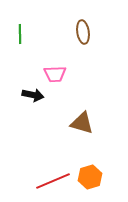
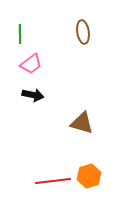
pink trapezoid: moved 24 px left, 10 px up; rotated 35 degrees counterclockwise
orange hexagon: moved 1 px left, 1 px up
red line: rotated 16 degrees clockwise
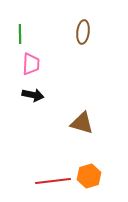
brown ellipse: rotated 15 degrees clockwise
pink trapezoid: rotated 50 degrees counterclockwise
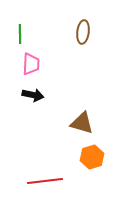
orange hexagon: moved 3 px right, 19 px up
red line: moved 8 px left
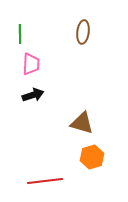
black arrow: rotated 30 degrees counterclockwise
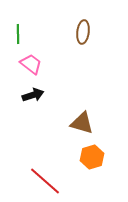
green line: moved 2 px left
pink trapezoid: rotated 55 degrees counterclockwise
red line: rotated 48 degrees clockwise
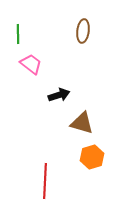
brown ellipse: moved 1 px up
black arrow: moved 26 px right
red line: rotated 52 degrees clockwise
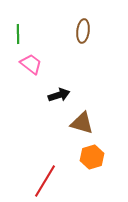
red line: rotated 28 degrees clockwise
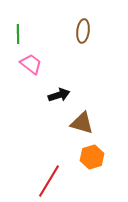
red line: moved 4 px right
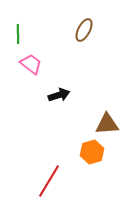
brown ellipse: moved 1 px right, 1 px up; rotated 20 degrees clockwise
brown triangle: moved 25 px right, 1 px down; rotated 20 degrees counterclockwise
orange hexagon: moved 5 px up
